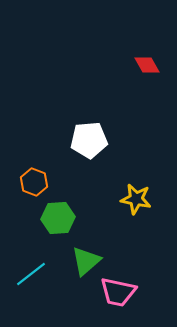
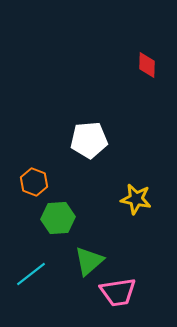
red diamond: rotated 32 degrees clockwise
green triangle: moved 3 px right
pink trapezoid: rotated 21 degrees counterclockwise
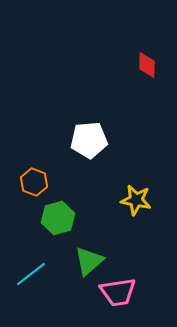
yellow star: moved 1 px down
green hexagon: rotated 12 degrees counterclockwise
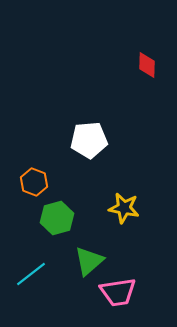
yellow star: moved 12 px left, 8 px down
green hexagon: moved 1 px left
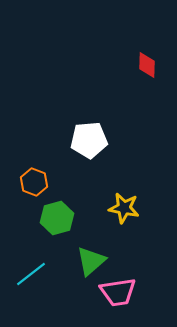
green triangle: moved 2 px right
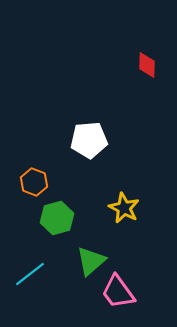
yellow star: rotated 16 degrees clockwise
cyan line: moved 1 px left
pink trapezoid: rotated 63 degrees clockwise
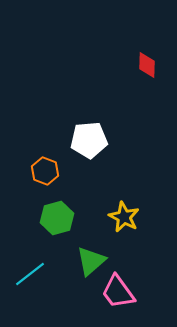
orange hexagon: moved 11 px right, 11 px up
yellow star: moved 9 px down
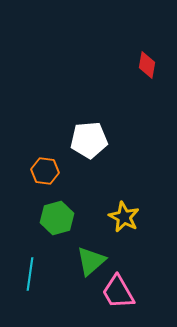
red diamond: rotated 8 degrees clockwise
orange hexagon: rotated 12 degrees counterclockwise
cyan line: rotated 44 degrees counterclockwise
pink trapezoid: rotated 6 degrees clockwise
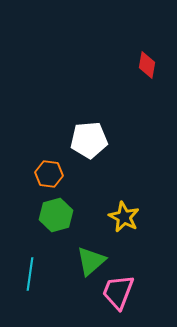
orange hexagon: moved 4 px right, 3 px down
green hexagon: moved 1 px left, 3 px up
pink trapezoid: rotated 51 degrees clockwise
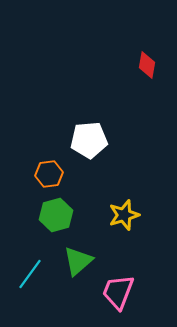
orange hexagon: rotated 16 degrees counterclockwise
yellow star: moved 2 px up; rotated 28 degrees clockwise
green triangle: moved 13 px left
cyan line: rotated 28 degrees clockwise
